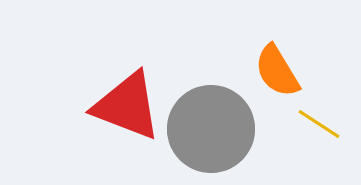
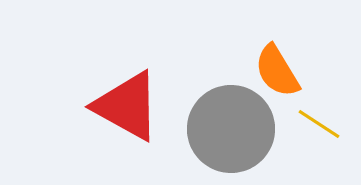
red triangle: rotated 8 degrees clockwise
gray circle: moved 20 px right
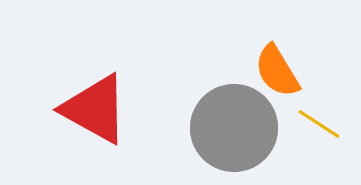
red triangle: moved 32 px left, 3 px down
gray circle: moved 3 px right, 1 px up
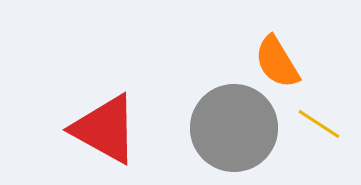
orange semicircle: moved 9 px up
red triangle: moved 10 px right, 20 px down
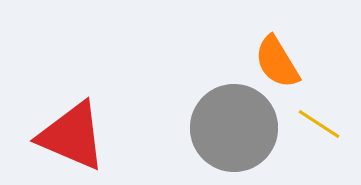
red triangle: moved 33 px left, 7 px down; rotated 6 degrees counterclockwise
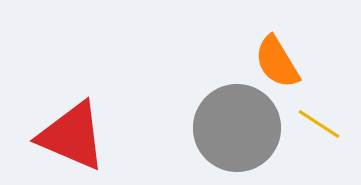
gray circle: moved 3 px right
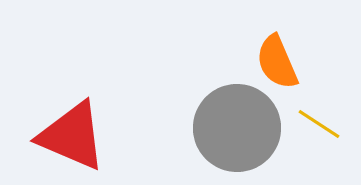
orange semicircle: rotated 8 degrees clockwise
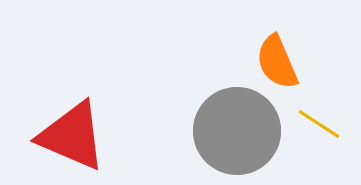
gray circle: moved 3 px down
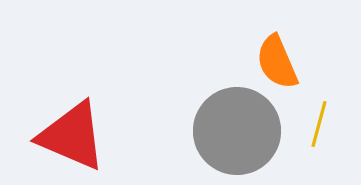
yellow line: rotated 72 degrees clockwise
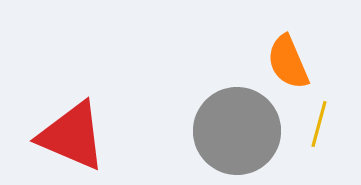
orange semicircle: moved 11 px right
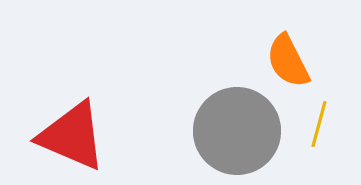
orange semicircle: moved 1 px up; rotated 4 degrees counterclockwise
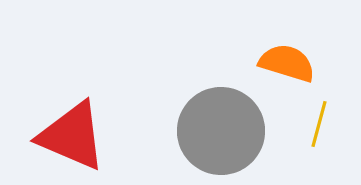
orange semicircle: moved 1 px left, 2 px down; rotated 134 degrees clockwise
gray circle: moved 16 px left
